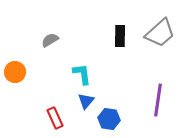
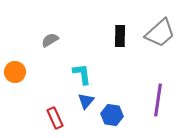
blue hexagon: moved 3 px right, 4 px up
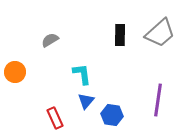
black rectangle: moved 1 px up
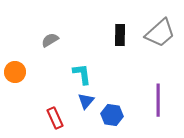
purple line: rotated 8 degrees counterclockwise
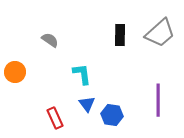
gray semicircle: rotated 66 degrees clockwise
blue triangle: moved 1 px right, 3 px down; rotated 18 degrees counterclockwise
